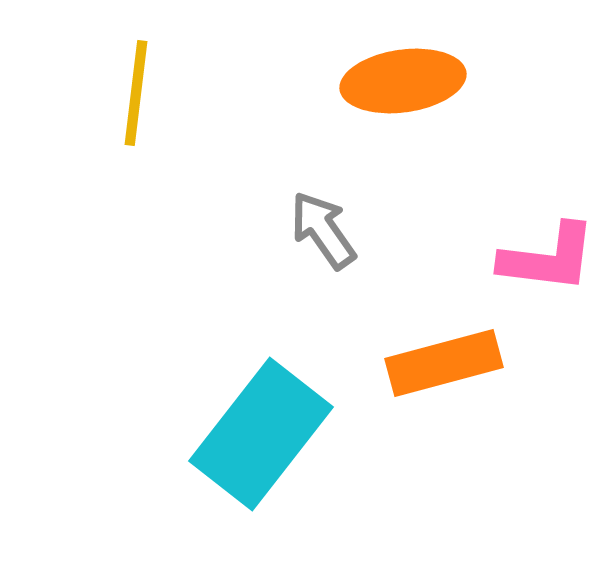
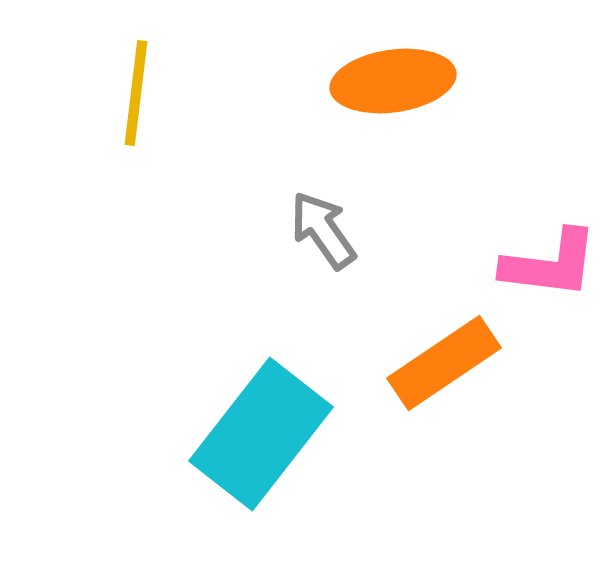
orange ellipse: moved 10 px left
pink L-shape: moved 2 px right, 6 px down
orange rectangle: rotated 19 degrees counterclockwise
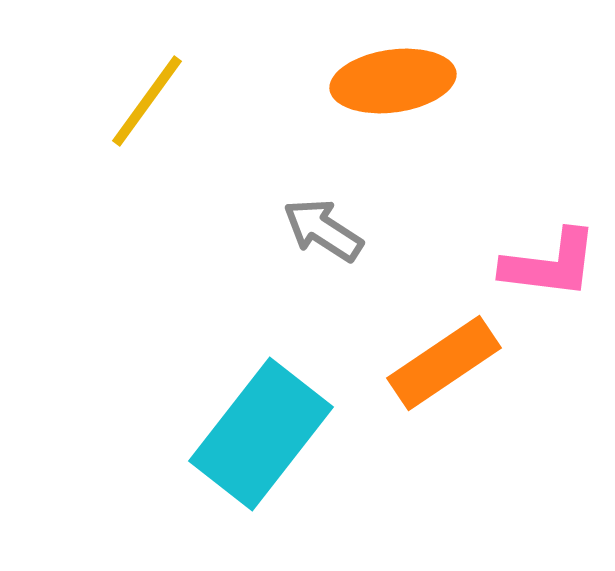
yellow line: moved 11 px right, 8 px down; rotated 29 degrees clockwise
gray arrow: rotated 22 degrees counterclockwise
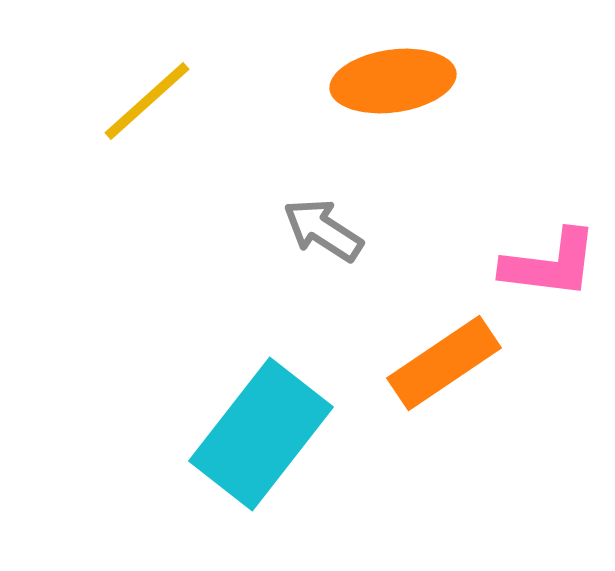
yellow line: rotated 12 degrees clockwise
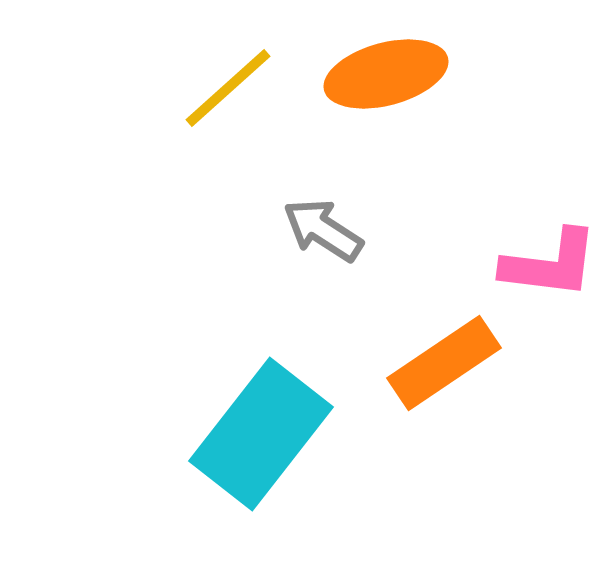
orange ellipse: moved 7 px left, 7 px up; rotated 7 degrees counterclockwise
yellow line: moved 81 px right, 13 px up
